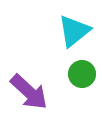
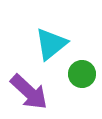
cyan triangle: moved 23 px left, 13 px down
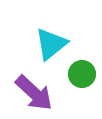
purple arrow: moved 5 px right, 1 px down
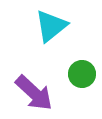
cyan triangle: moved 18 px up
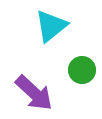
green circle: moved 4 px up
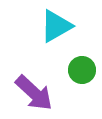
cyan triangle: moved 5 px right; rotated 9 degrees clockwise
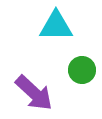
cyan triangle: rotated 30 degrees clockwise
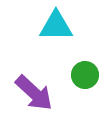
green circle: moved 3 px right, 5 px down
